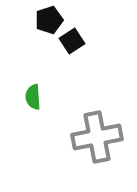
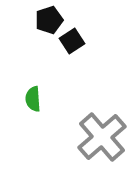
green semicircle: moved 2 px down
gray cross: moved 5 px right; rotated 30 degrees counterclockwise
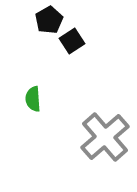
black pentagon: rotated 12 degrees counterclockwise
gray cross: moved 3 px right
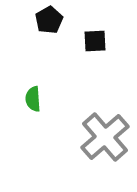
black square: moved 23 px right; rotated 30 degrees clockwise
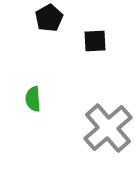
black pentagon: moved 2 px up
gray cross: moved 3 px right, 9 px up
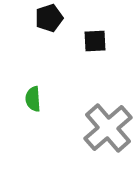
black pentagon: rotated 12 degrees clockwise
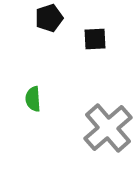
black square: moved 2 px up
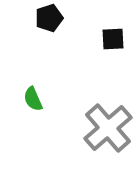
black square: moved 18 px right
green semicircle: rotated 20 degrees counterclockwise
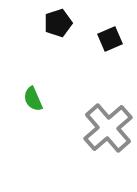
black pentagon: moved 9 px right, 5 px down
black square: moved 3 px left; rotated 20 degrees counterclockwise
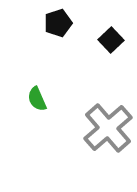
black square: moved 1 px right, 1 px down; rotated 20 degrees counterclockwise
green semicircle: moved 4 px right
